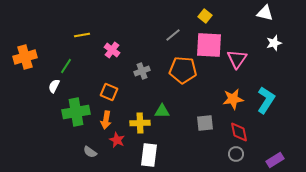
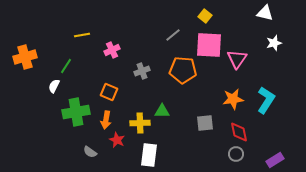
pink cross: rotated 28 degrees clockwise
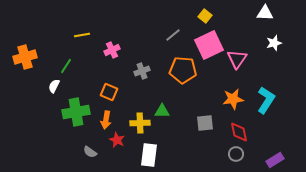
white triangle: rotated 12 degrees counterclockwise
pink square: rotated 28 degrees counterclockwise
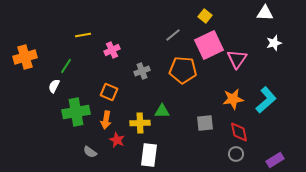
yellow line: moved 1 px right
cyan L-shape: rotated 16 degrees clockwise
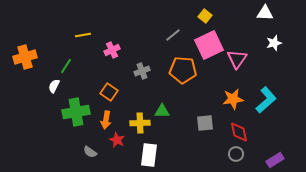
orange square: rotated 12 degrees clockwise
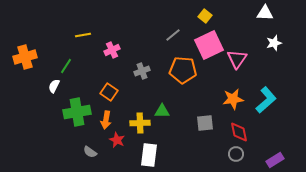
green cross: moved 1 px right
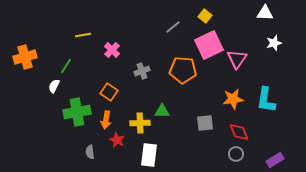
gray line: moved 8 px up
pink cross: rotated 21 degrees counterclockwise
cyan L-shape: rotated 140 degrees clockwise
red diamond: rotated 10 degrees counterclockwise
gray semicircle: rotated 48 degrees clockwise
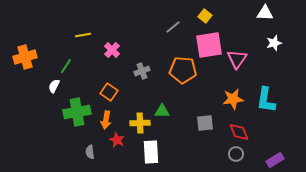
pink square: rotated 16 degrees clockwise
white rectangle: moved 2 px right, 3 px up; rotated 10 degrees counterclockwise
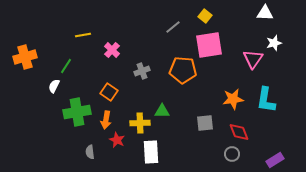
pink triangle: moved 16 px right
gray circle: moved 4 px left
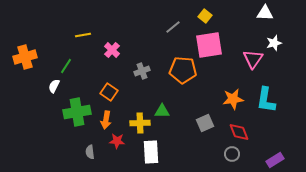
gray square: rotated 18 degrees counterclockwise
red star: moved 1 px down; rotated 21 degrees counterclockwise
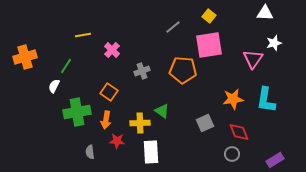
yellow square: moved 4 px right
green triangle: rotated 35 degrees clockwise
